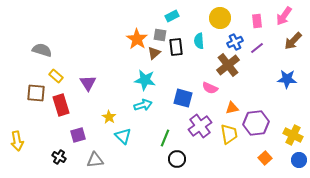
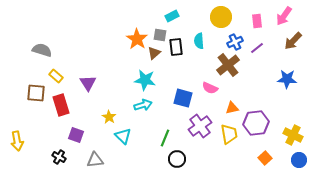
yellow circle: moved 1 px right, 1 px up
purple square: moved 2 px left; rotated 35 degrees clockwise
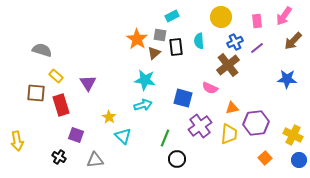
yellow trapezoid: rotated 15 degrees clockwise
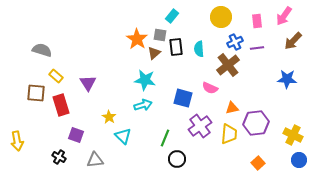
cyan rectangle: rotated 24 degrees counterclockwise
cyan semicircle: moved 8 px down
purple line: rotated 32 degrees clockwise
orange square: moved 7 px left, 5 px down
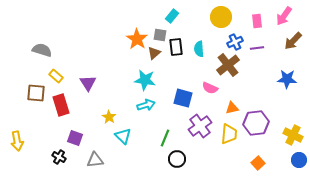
cyan arrow: moved 3 px right
purple square: moved 1 px left, 3 px down
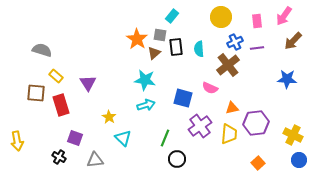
cyan triangle: moved 2 px down
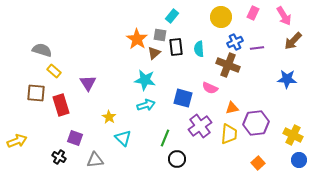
pink arrow: rotated 66 degrees counterclockwise
pink rectangle: moved 4 px left, 8 px up; rotated 32 degrees clockwise
brown cross: rotated 30 degrees counterclockwise
yellow rectangle: moved 2 px left, 5 px up
yellow arrow: rotated 102 degrees counterclockwise
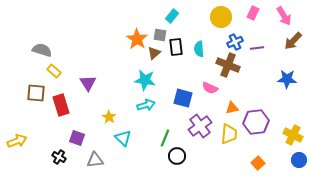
purple hexagon: moved 1 px up
purple square: moved 2 px right
black circle: moved 3 px up
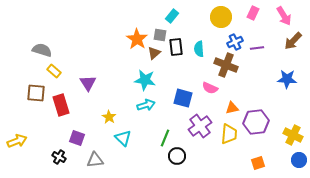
brown cross: moved 2 px left
orange square: rotated 24 degrees clockwise
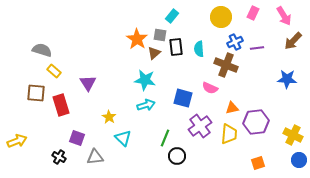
gray triangle: moved 3 px up
